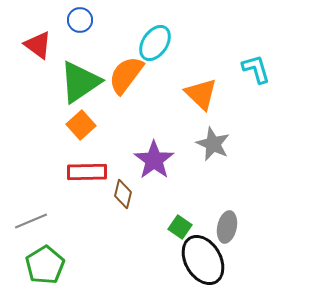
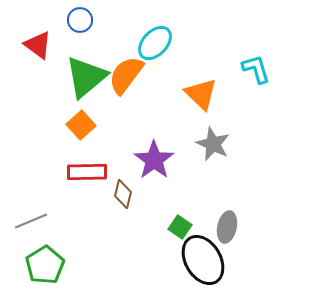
cyan ellipse: rotated 9 degrees clockwise
green triangle: moved 6 px right, 5 px up; rotated 6 degrees counterclockwise
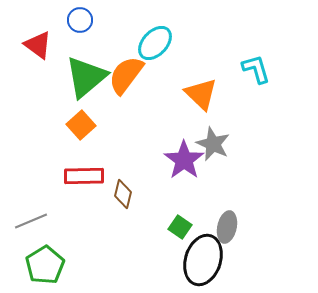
purple star: moved 30 px right
red rectangle: moved 3 px left, 4 px down
black ellipse: rotated 48 degrees clockwise
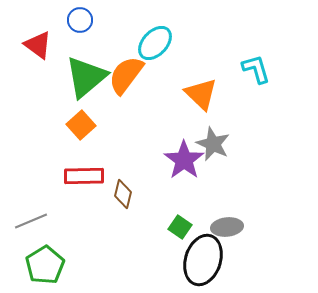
gray ellipse: rotated 72 degrees clockwise
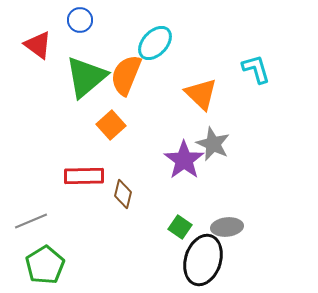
orange semicircle: rotated 15 degrees counterclockwise
orange square: moved 30 px right
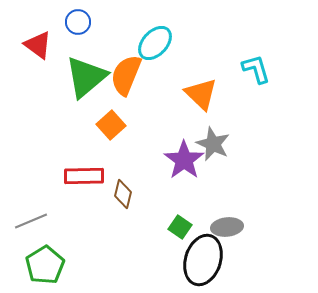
blue circle: moved 2 px left, 2 px down
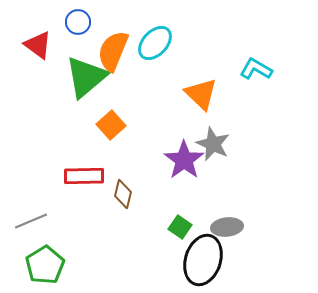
cyan L-shape: rotated 44 degrees counterclockwise
orange semicircle: moved 13 px left, 24 px up
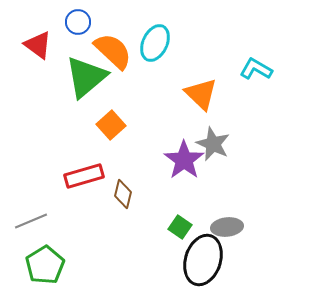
cyan ellipse: rotated 18 degrees counterclockwise
orange semicircle: rotated 111 degrees clockwise
red rectangle: rotated 15 degrees counterclockwise
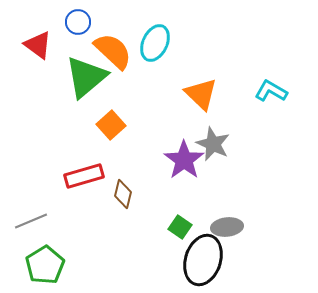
cyan L-shape: moved 15 px right, 22 px down
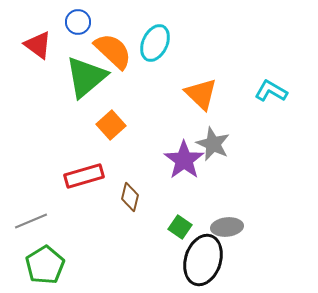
brown diamond: moved 7 px right, 3 px down
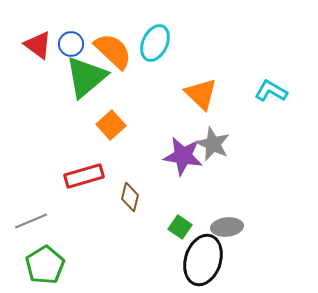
blue circle: moved 7 px left, 22 px down
purple star: moved 1 px left, 4 px up; rotated 27 degrees counterclockwise
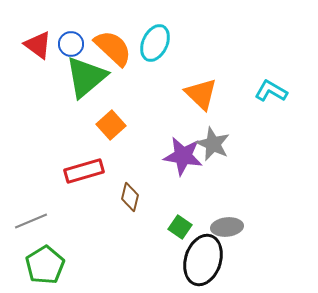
orange semicircle: moved 3 px up
red rectangle: moved 5 px up
